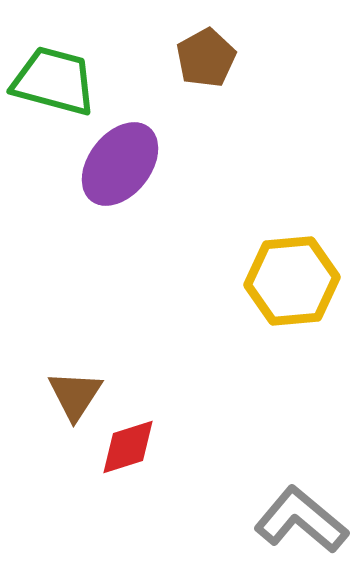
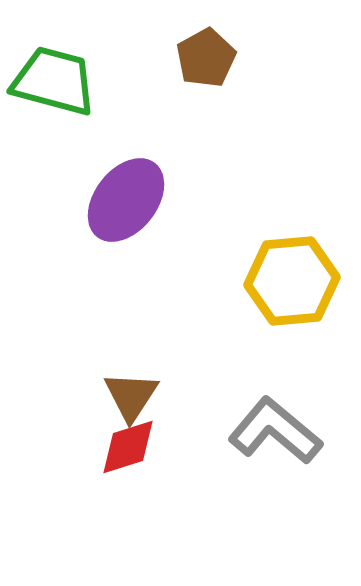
purple ellipse: moved 6 px right, 36 px down
brown triangle: moved 56 px right, 1 px down
gray L-shape: moved 26 px left, 89 px up
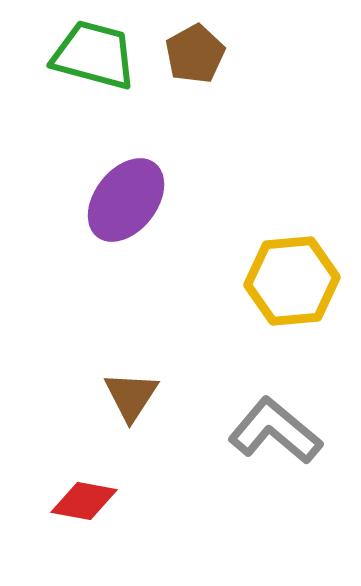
brown pentagon: moved 11 px left, 4 px up
green trapezoid: moved 40 px right, 26 px up
red diamond: moved 44 px left, 54 px down; rotated 28 degrees clockwise
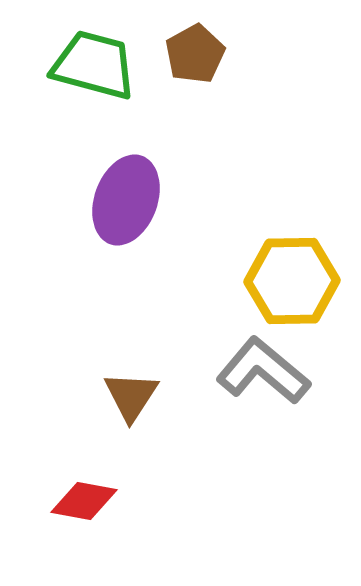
green trapezoid: moved 10 px down
purple ellipse: rotated 18 degrees counterclockwise
yellow hexagon: rotated 4 degrees clockwise
gray L-shape: moved 12 px left, 60 px up
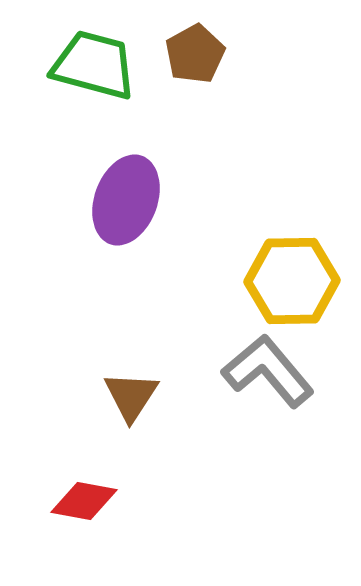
gray L-shape: moved 5 px right; rotated 10 degrees clockwise
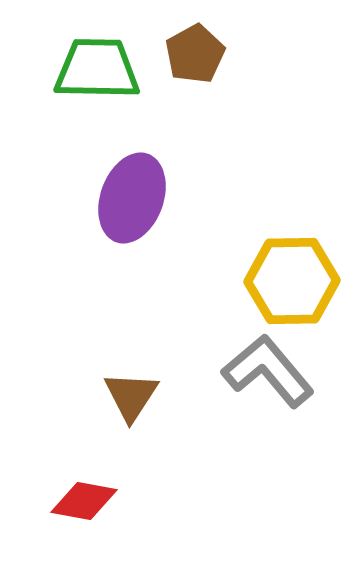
green trapezoid: moved 3 px right, 4 px down; rotated 14 degrees counterclockwise
purple ellipse: moved 6 px right, 2 px up
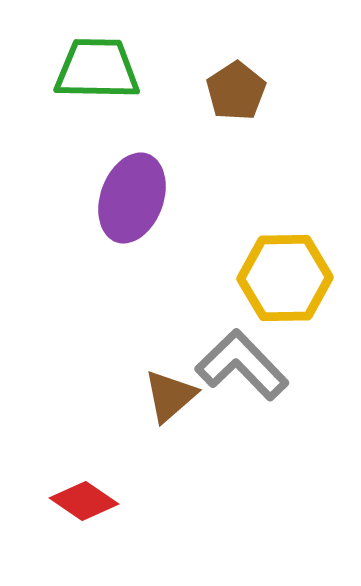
brown pentagon: moved 41 px right, 37 px down; rotated 4 degrees counterclockwise
yellow hexagon: moved 7 px left, 3 px up
gray L-shape: moved 26 px left, 6 px up; rotated 4 degrees counterclockwise
brown triangle: moved 39 px right; rotated 16 degrees clockwise
red diamond: rotated 24 degrees clockwise
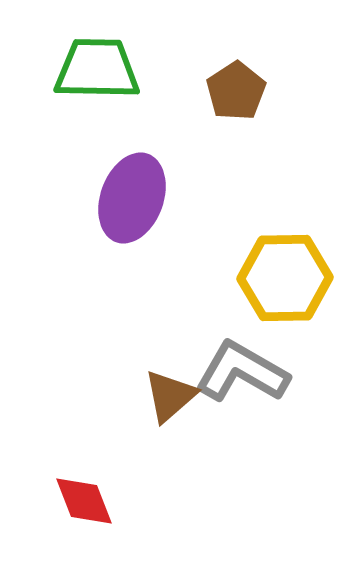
gray L-shape: moved 7 px down; rotated 16 degrees counterclockwise
red diamond: rotated 34 degrees clockwise
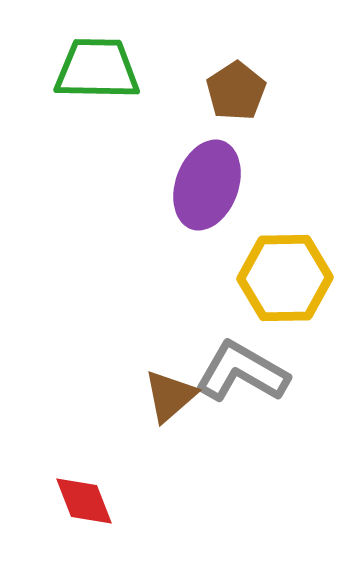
purple ellipse: moved 75 px right, 13 px up
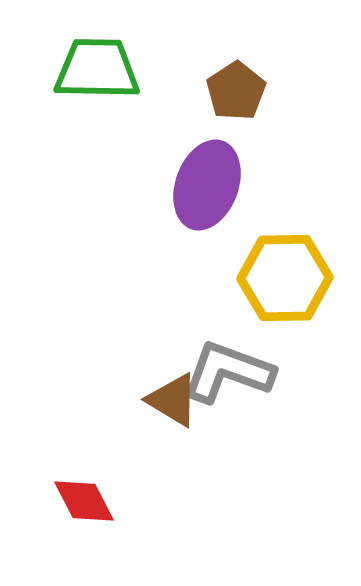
gray L-shape: moved 14 px left; rotated 10 degrees counterclockwise
brown triangle: moved 3 px right, 4 px down; rotated 48 degrees counterclockwise
red diamond: rotated 6 degrees counterclockwise
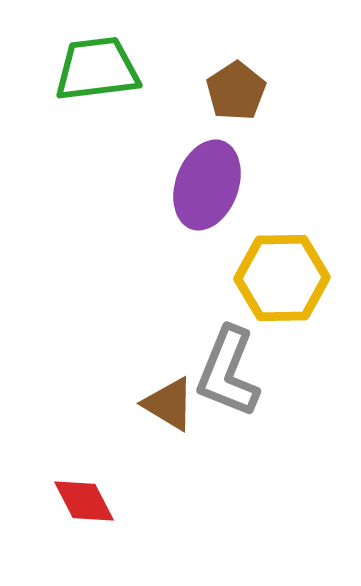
green trapezoid: rotated 8 degrees counterclockwise
yellow hexagon: moved 3 px left
gray L-shape: rotated 88 degrees counterclockwise
brown triangle: moved 4 px left, 4 px down
